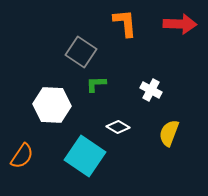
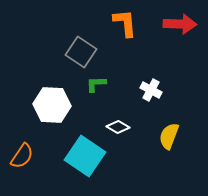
yellow semicircle: moved 3 px down
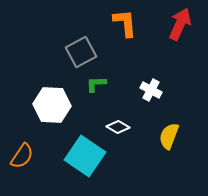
red arrow: rotated 68 degrees counterclockwise
gray square: rotated 28 degrees clockwise
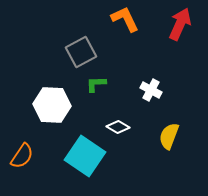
orange L-shape: moved 4 px up; rotated 20 degrees counterclockwise
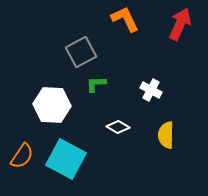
yellow semicircle: moved 3 px left, 1 px up; rotated 20 degrees counterclockwise
cyan square: moved 19 px left, 3 px down; rotated 6 degrees counterclockwise
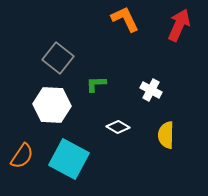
red arrow: moved 1 px left, 1 px down
gray square: moved 23 px left, 6 px down; rotated 24 degrees counterclockwise
cyan square: moved 3 px right
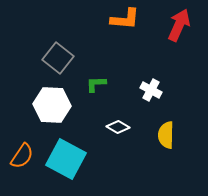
orange L-shape: rotated 120 degrees clockwise
cyan square: moved 3 px left
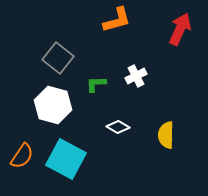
orange L-shape: moved 8 px left, 1 px down; rotated 20 degrees counterclockwise
red arrow: moved 1 px right, 4 px down
white cross: moved 15 px left, 14 px up; rotated 35 degrees clockwise
white hexagon: moved 1 px right; rotated 12 degrees clockwise
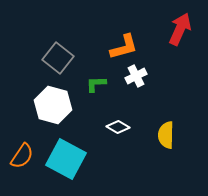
orange L-shape: moved 7 px right, 27 px down
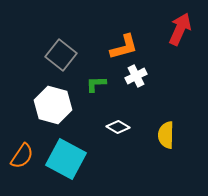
gray square: moved 3 px right, 3 px up
